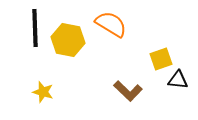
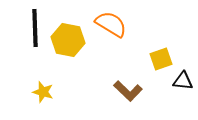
black triangle: moved 5 px right, 1 px down
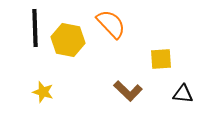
orange semicircle: rotated 16 degrees clockwise
yellow square: rotated 15 degrees clockwise
black triangle: moved 13 px down
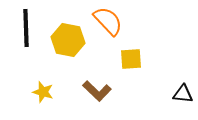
orange semicircle: moved 3 px left, 3 px up
black line: moved 9 px left
yellow square: moved 30 px left
brown L-shape: moved 31 px left
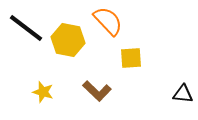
black line: rotated 51 degrees counterclockwise
yellow square: moved 1 px up
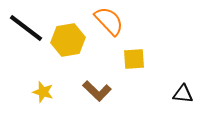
orange semicircle: moved 1 px right
yellow hexagon: rotated 20 degrees counterclockwise
yellow square: moved 3 px right, 1 px down
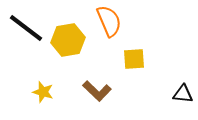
orange semicircle: rotated 20 degrees clockwise
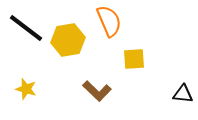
yellow star: moved 17 px left, 3 px up
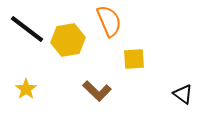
black line: moved 1 px right, 1 px down
yellow star: rotated 20 degrees clockwise
black triangle: rotated 30 degrees clockwise
